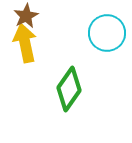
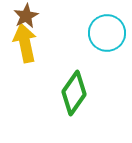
green diamond: moved 5 px right, 4 px down
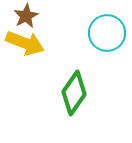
yellow arrow: rotated 123 degrees clockwise
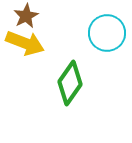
green diamond: moved 4 px left, 10 px up
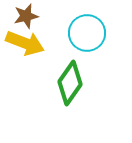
brown star: rotated 15 degrees clockwise
cyan circle: moved 20 px left
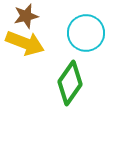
cyan circle: moved 1 px left
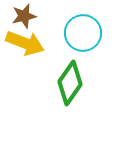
brown star: moved 2 px left
cyan circle: moved 3 px left
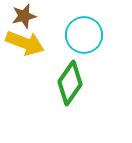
cyan circle: moved 1 px right, 2 px down
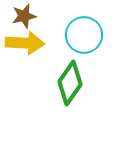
yellow arrow: rotated 18 degrees counterclockwise
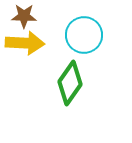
brown star: rotated 15 degrees clockwise
